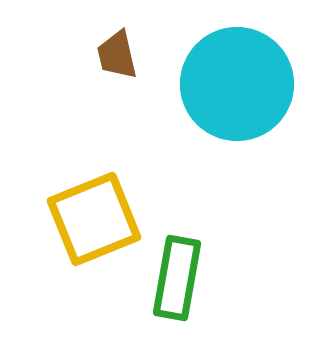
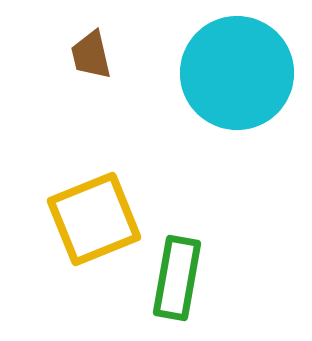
brown trapezoid: moved 26 px left
cyan circle: moved 11 px up
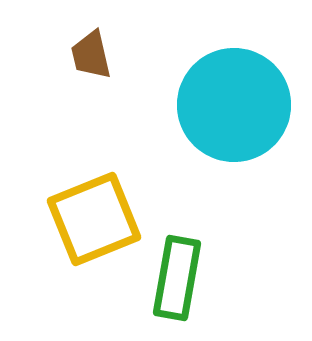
cyan circle: moved 3 px left, 32 px down
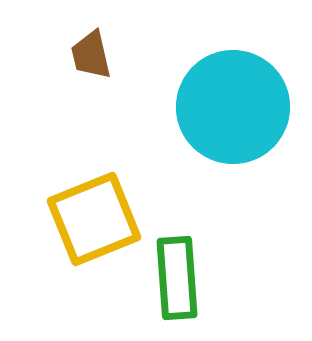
cyan circle: moved 1 px left, 2 px down
green rectangle: rotated 14 degrees counterclockwise
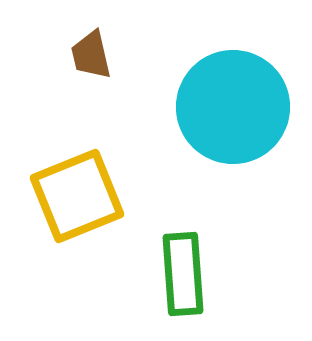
yellow square: moved 17 px left, 23 px up
green rectangle: moved 6 px right, 4 px up
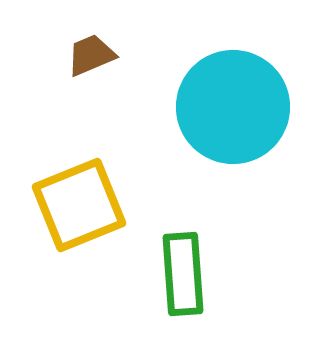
brown trapezoid: rotated 80 degrees clockwise
yellow square: moved 2 px right, 9 px down
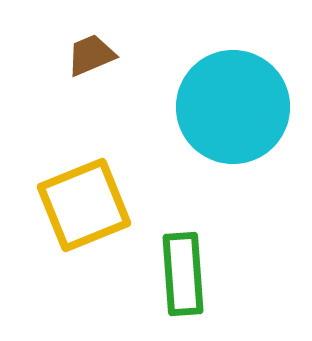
yellow square: moved 5 px right
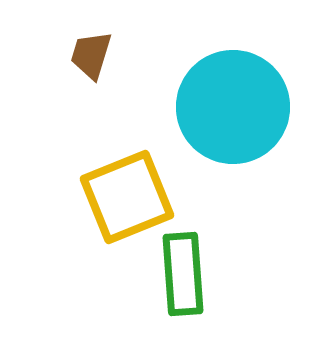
brown trapezoid: rotated 50 degrees counterclockwise
yellow square: moved 43 px right, 8 px up
